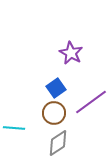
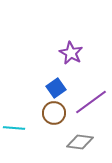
gray diamond: moved 22 px right, 1 px up; rotated 40 degrees clockwise
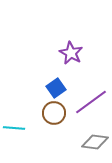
gray diamond: moved 15 px right
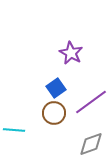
cyan line: moved 2 px down
gray diamond: moved 4 px left, 2 px down; rotated 28 degrees counterclockwise
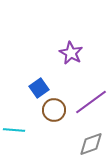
blue square: moved 17 px left
brown circle: moved 3 px up
